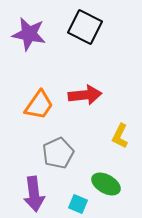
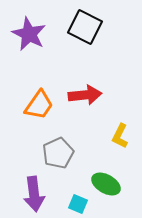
purple star: rotated 16 degrees clockwise
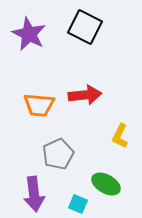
orange trapezoid: rotated 60 degrees clockwise
gray pentagon: moved 1 px down
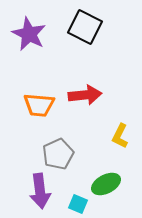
green ellipse: rotated 56 degrees counterclockwise
purple arrow: moved 6 px right, 3 px up
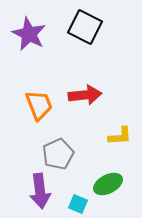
orange trapezoid: rotated 116 degrees counterclockwise
yellow L-shape: rotated 120 degrees counterclockwise
green ellipse: moved 2 px right
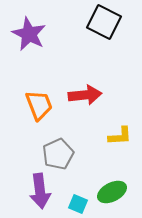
black square: moved 19 px right, 5 px up
green ellipse: moved 4 px right, 8 px down
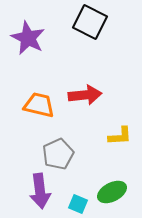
black square: moved 14 px left
purple star: moved 1 px left, 4 px down
orange trapezoid: rotated 56 degrees counterclockwise
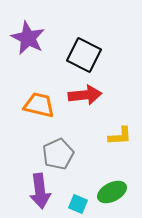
black square: moved 6 px left, 33 px down
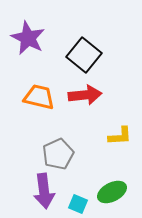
black square: rotated 12 degrees clockwise
orange trapezoid: moved 8 px up
purple arrow: moved 4 px right
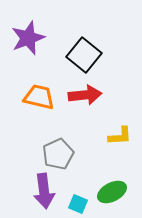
purple star: rotated 24 degrees clockwise
